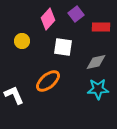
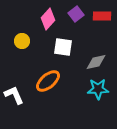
red rectangle: moved 1 px right, 11 px up
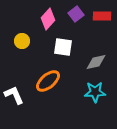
cyan star: moved 3 px left, 3 px down
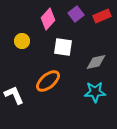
red rectangle: rotated 24 degrees counterclockwise
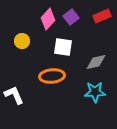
purple square: moved 5 px left, 3 px down
orange ellipse: moved 4 px right, 5 px up; rotated 35 degrees clockwise
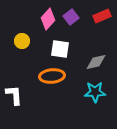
white square: moved 3 px left, 2 px down
white L-shape: rotated 20 degrees clockwise
